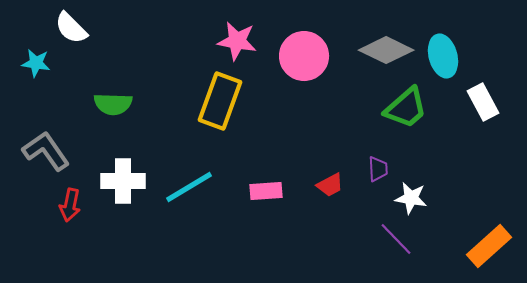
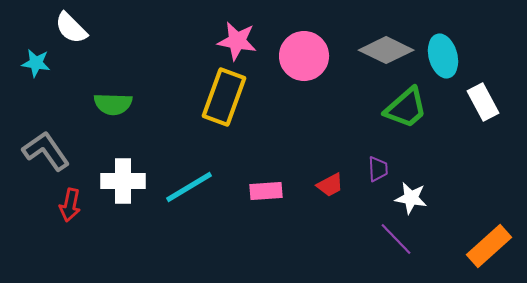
yellow rectangle: moved 4 px right, 4 px up
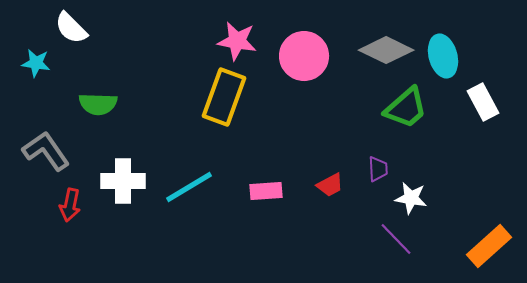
green semicircle: moved 15 px left
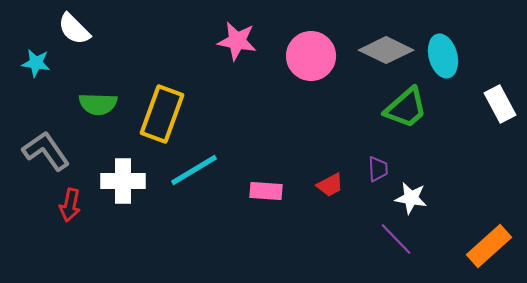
white semicircle: moved 3 px right, 1 px down
pink circle: moved 7 px right
yellow rectangle: moved 62 px left, 17 px down
white rectangle: moved 17 px right, 2 px down
cyan line: moved 5 px right, 17 px up
pink rectangle: rotated 8 degrees clockwise
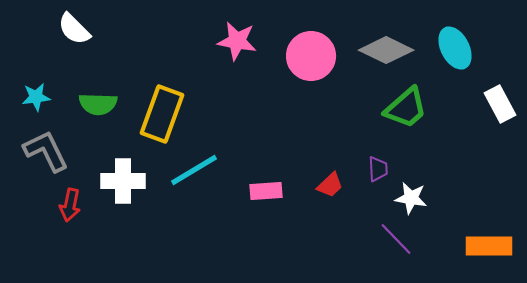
cyan ellipse: moved 12 px right, 8 px up; rotated 12 degrees counterclockwise
cyan star: moved 34 px down; rotated 16 degrees counterclockwise
gray L-shape: rotated 9 degrees clockwise
red trapezoid: rotated 16 degrees counterclockwise
pink rectangle: rotated 8 degrees counterclockwise
orange rectangle: rotated 42 degrees clockwise
